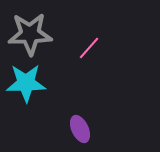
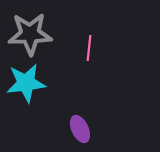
pink line: rotated 35 degrees counterclockwise
cyan star: rotated 6 degrees counterclockwise
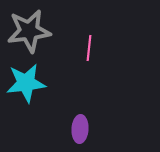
gray star: moved 1 px left, 3 px up; rotated 6 degrees counterclockwise
purple ellipse: rotated 28 degrees clockwise
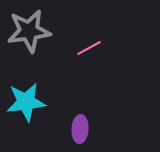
pink line: rotated 55 degrees clockwise
cyan star: moved 19 px down
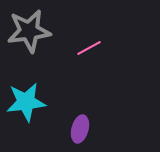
purple ellipse: rotated 12 degrees clockwise
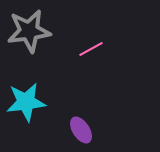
pink line: moved 2 px right, 1 px down
purple ellipse: moved 1 px right, 1 px down; rotated 48 degrees counterclockwise
